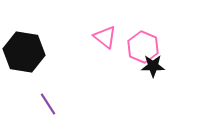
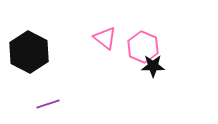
pink triangle: moved 1 px down
black hexagon: moved 5 px right; rotated 18 degrees clockwise
purple line: rotated 75 degrees counterclockwise
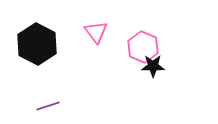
pink triangle: moved 9 px left, 6 px up; rotated 15 degrees clockwise
black hexagon: moved 8 px right, 8 px up
purple line: moved 2 px down
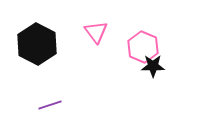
purple line: moved 2 px right, 1 px up
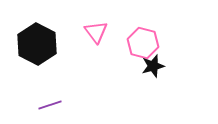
pink hexagon: moved 4 px up; rotated 8 degrees counterclockwise
black star: rotated 15 degrees counterclockwise
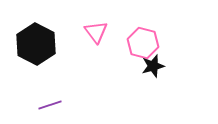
black hexagon: moved 1 px left
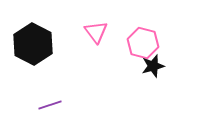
black hexagon: moved 3 px left
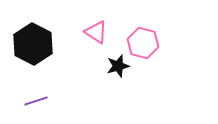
pink triangle: rotated 20 degrees counterclockwise
black star: moved 35 px left
purple line: moved 14 px left, 4 px up
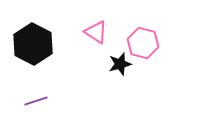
black star: moved 2 px right, 2 px up
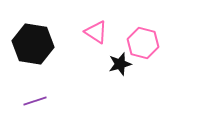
black hexagon: rotated 18 degrees counterclockwise
purple line: moved 1 px left
